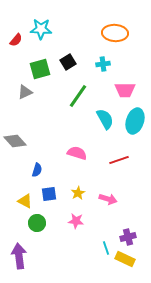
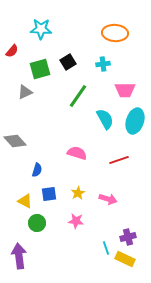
red semicircle: moved 4 px left, 11 px down
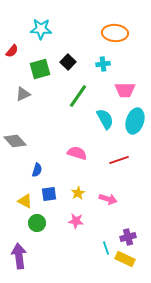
black square: rotated 14 degrees counterclockwise
gray triangle: moved 2 px left, 2 px down
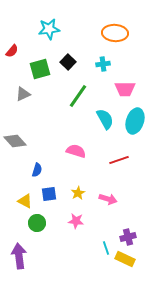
cyan star: moved 8 px right; rotated 10 degrees counterclockwise
pink trapezoid: moved 1 px up
pink semicircle: moved 1 px left, 2 px up
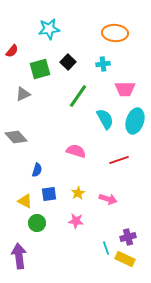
gray diamond: moved 1 px right, 4 px up
